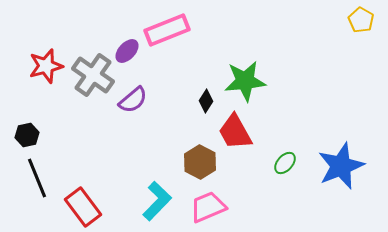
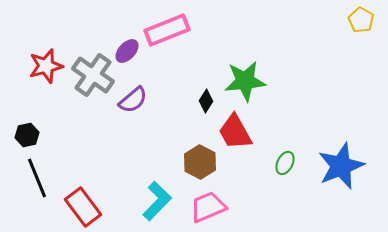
green ellipse: rotated 15 degrees counterclockwise
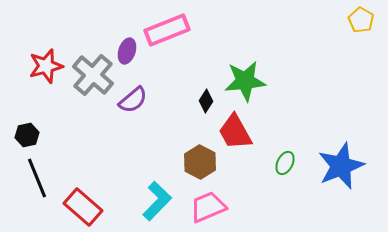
purple ellipse: rotated 25 degrees counterclockwise
gray cross: rotated 6 degrees clockwise
red rectangle: rotated 12 degrees counterclockwise
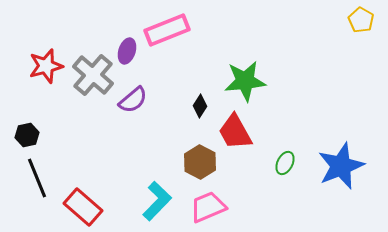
black diamond: moved 6 px left, 5 px down
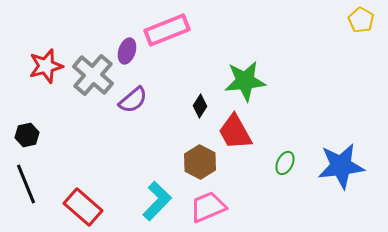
blue star: rotated 15 degrees clockwise
black line: moved 11 px left, 6 px down
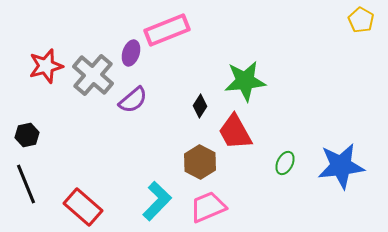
purple ellipse: moved 4 px right, 2 px down
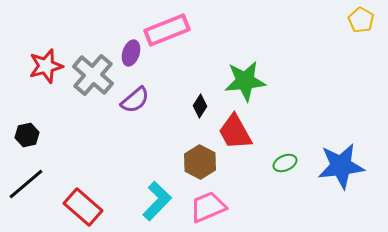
purple semicircle: moved 2 px right
green ellipse: rotated 40 degrees clockwise
black line: rotated 72 degrees clockwise
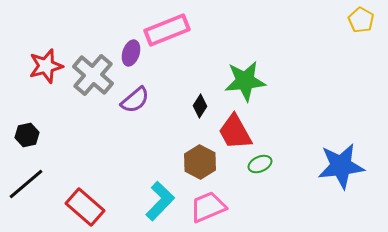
green ellipse: moved 25 px left, 1 px down
cyan L-shape: moved 3 px right
red rectangle: moved 2 px right
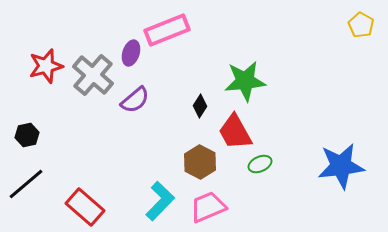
yellow pentagon: moved 5 px down
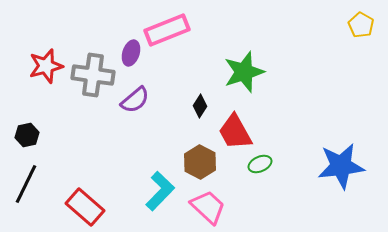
gray cross: rotated 33 degrees counterclockwise
green star: moved 1 px left, 9 px up; rotated 12 degrees counterclockwise
black line: rotated 24 degrees counterclockwise
cyan L-shape: moved 10 px up
pink trapezoid: rotated 66 degrees clockwise
